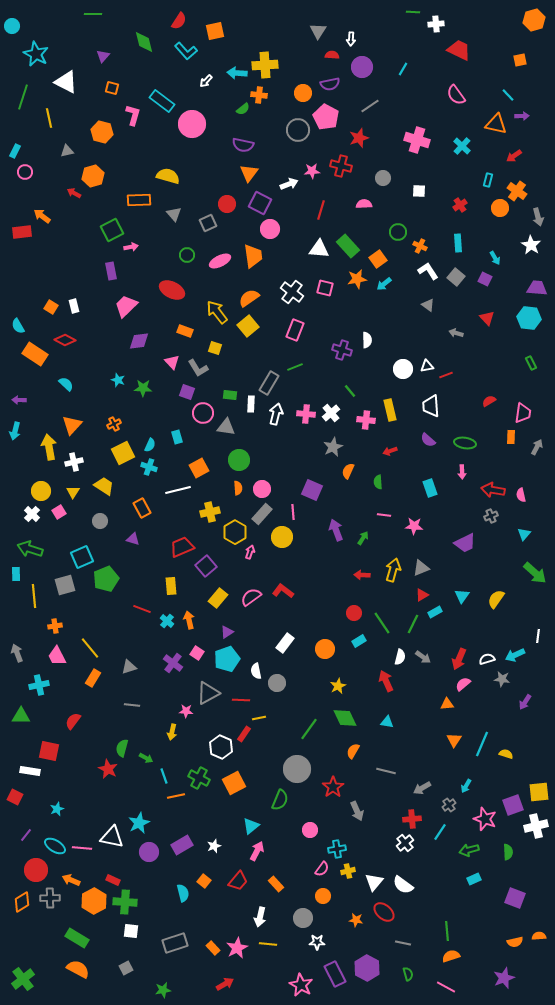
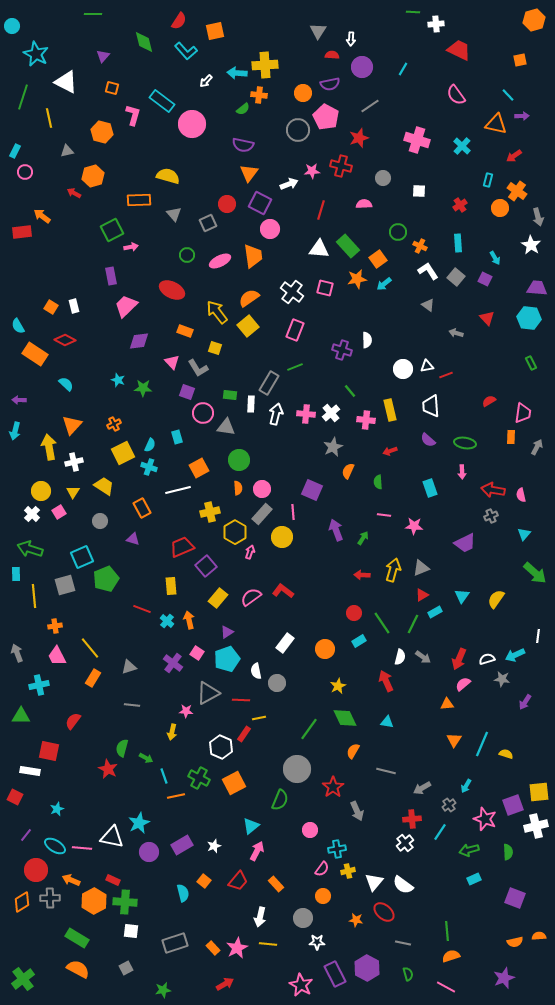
purple rectangle at (111, 271): moved 5 px down
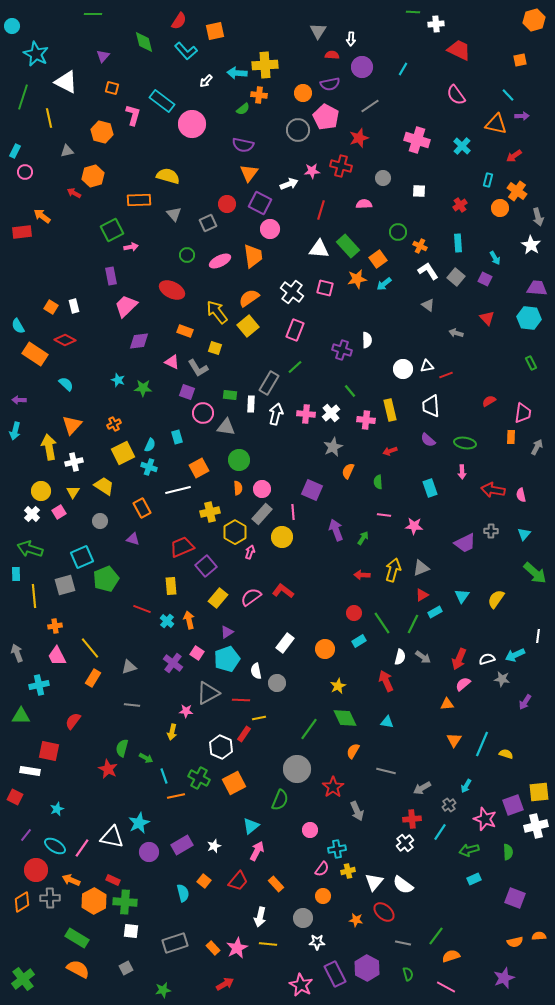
pink triangle at (172, 362): rotated 21 degrees counterclockwise
green line at (295, 367): rotated 21 degrees counterclockwise
gray cross at (491, 516): moved 15 px down; rotated 24 degrees clockwise
pink line at (82, 848): rotated 60 degrees counterclockwise
green line at (447, 931): moved 11 px left, 5 px down; rotated 42 degrees clockwise
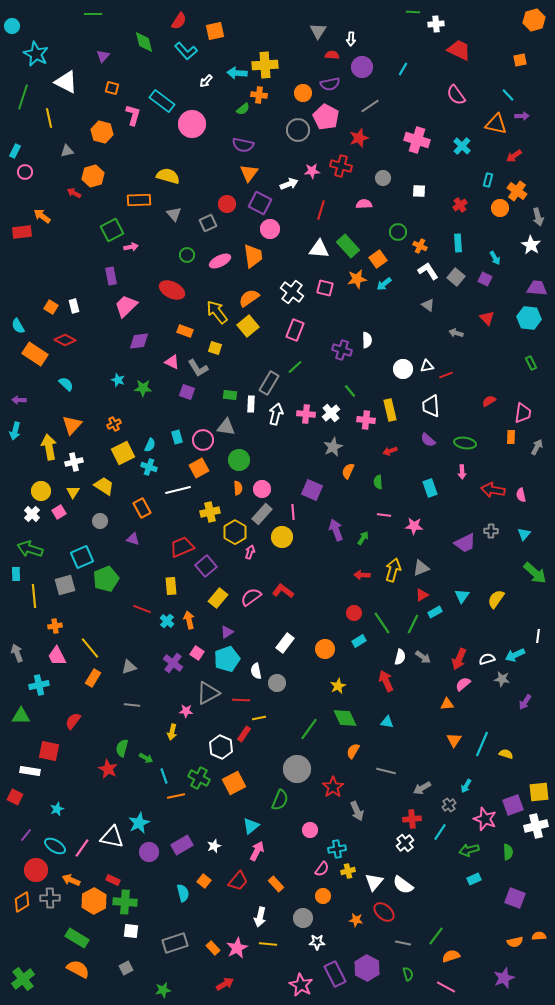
pink circle at (203, 413): moved 27 px down
